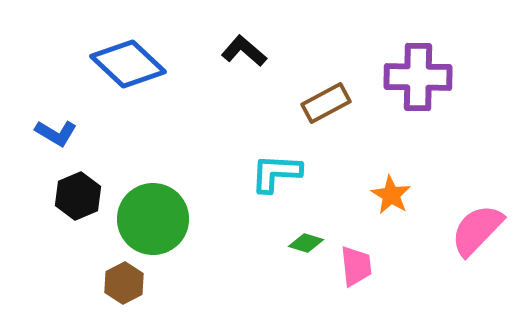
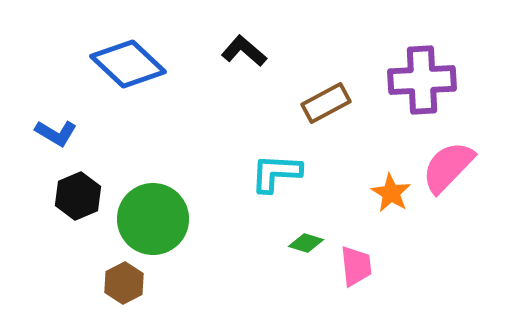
purple cross: moved 4 px right, 3 px down; rotated 4 degrees counterclockwise
orange star: moved 2 px up
pink semicircle: moved 29 px left, 63 px up
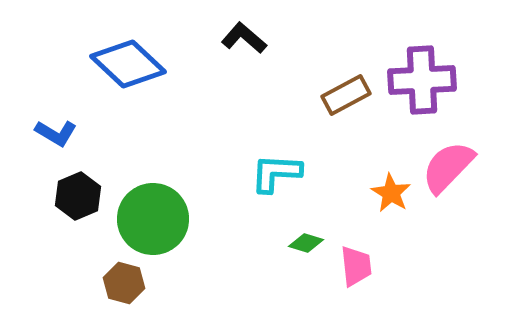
black L-shape: moved 13 px up
brown rectangle: moved 20 px right, 8 px up
brown hexagon: rotated 18 degrees counterclockwise
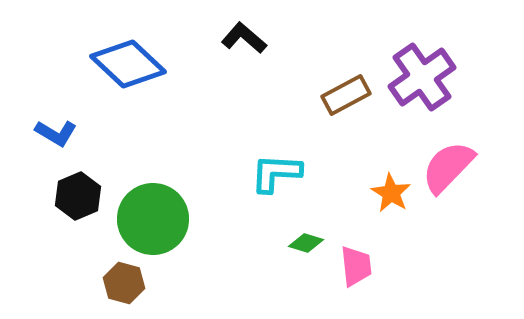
purple cross: moved 3 px up; rotated 32 degrees counterclockwise
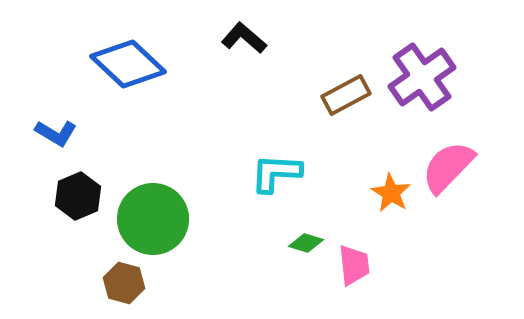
pink trapezoid: moved 2 px left, 1 px up
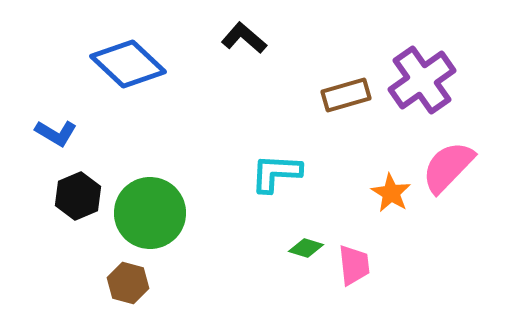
purple cross: moved 3 px down
brown rectangle: rotated 12 degrees clockwise
green circle: moved 3 px left, 6 px up
green diamond: moved 5 px down
brown hexagon: moved 4 px right
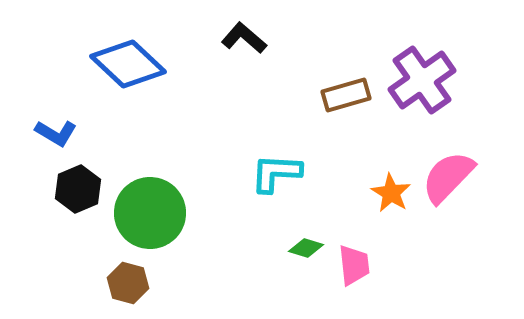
pink semicircle: moved 10 px down
black hexagon: moved 7 px up
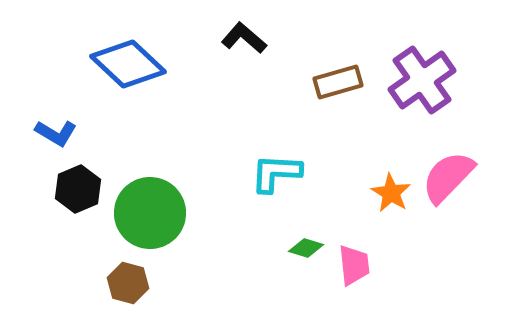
brown rectangle: moved 8 px left, 13 px up
